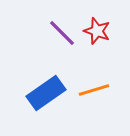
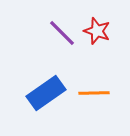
orange line: moved 3 px down; rotated 16 degrees clockwise
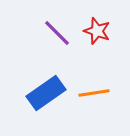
purple line: moved 5 px left
orange line: rotated 8 degrees counterclockwise
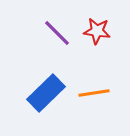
red star: rotated 12 degrees counterclockwise
blue rectangle: rotated 9 degrees counterclockwise
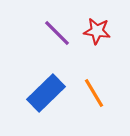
orange line: rotated 68 degrees clockwise
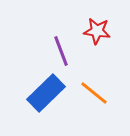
purple line: moved 4 px right, 18 px down; rotated 24 degrees clockwise
orange line: rotated 20 degrees counterclockwise
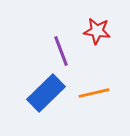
orange line: rotated 52 degrees counterclockwise
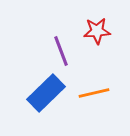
red star: rotated 12 degrees counterclockwise
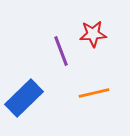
red star: moved 4 px left, 3 px down
blue rectangle: moved 22 px left, 5 px down
